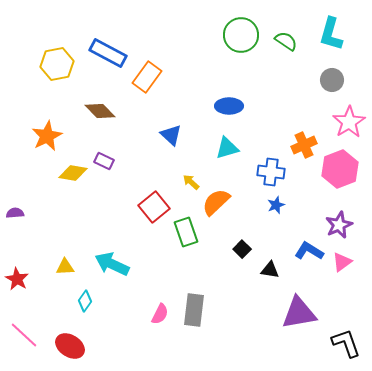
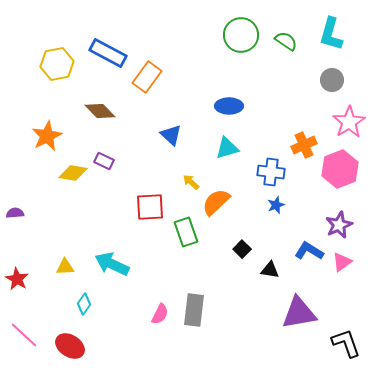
red square: moved 4 px left; rotated 36 degrees clockwise
cyan diamond: moved 1 px left, 3 px down
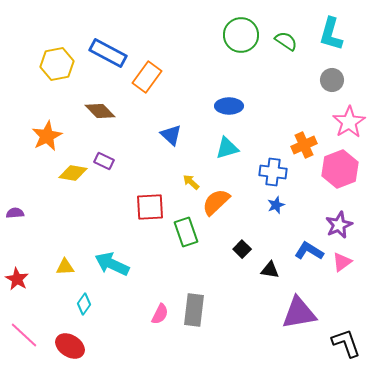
blue cross: moved 2 px right
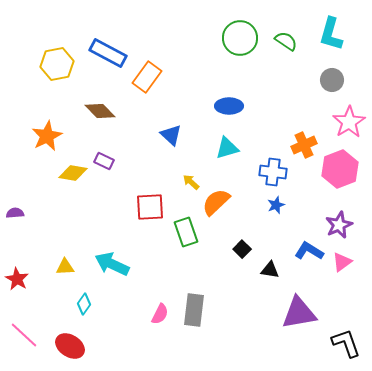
green circle: moved 1 px left, 3 px down
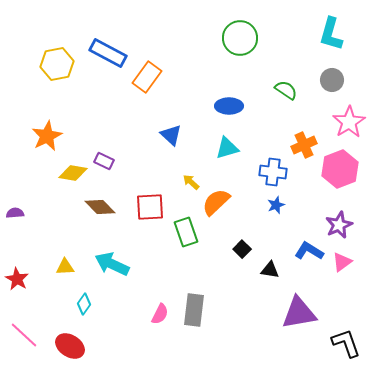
green semicircle: moved 49 px down
brown diamond: moved 96 px down
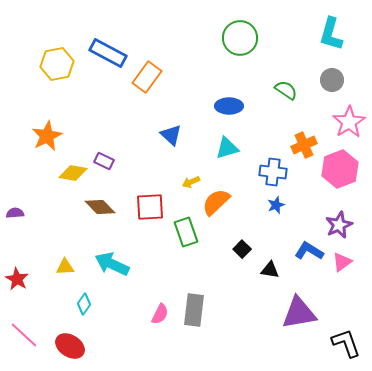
yellow arrow: rotated 66 degrees counterclockwise
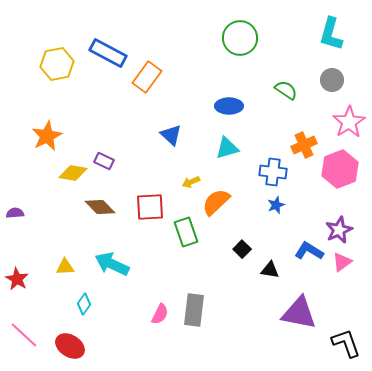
purple star: moved 5 px down
purple triangle: rotated 21 degrees clockwise
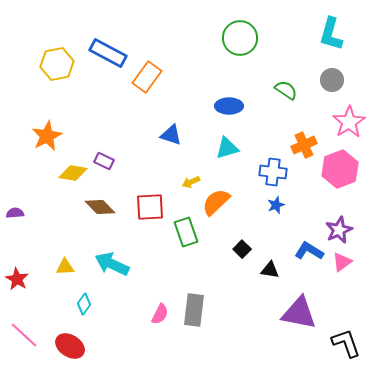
blue triangle: rotated 25 degrees counterclockwise
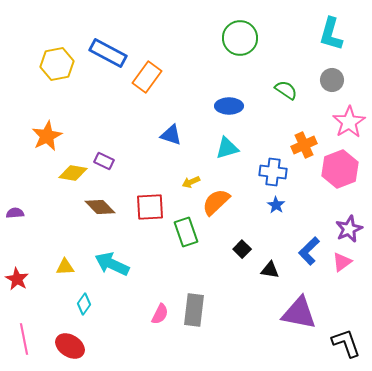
blue star: rotated 18 degrees counterclockwise
purple star: moved 10 px right, 1 px up
blue L-shape: rotated 76 degrees counterclockwise
pink line: moved 4 px down; rotated 36 degrees clockwise
